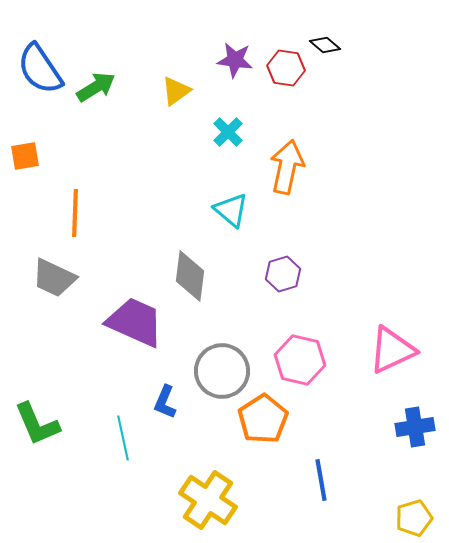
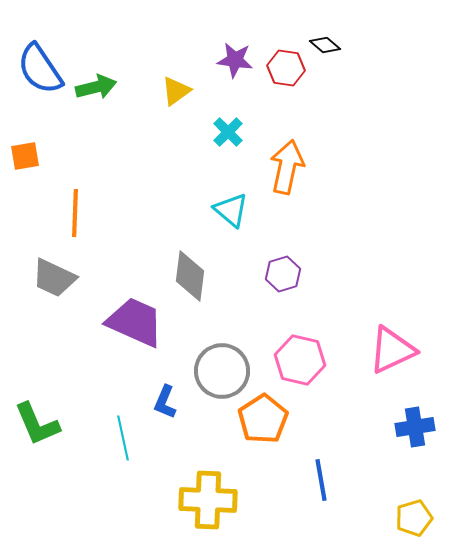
green arrow: rotated 18 degrees clockwise
yellow cross: rotated 32 degrees counterclockwise
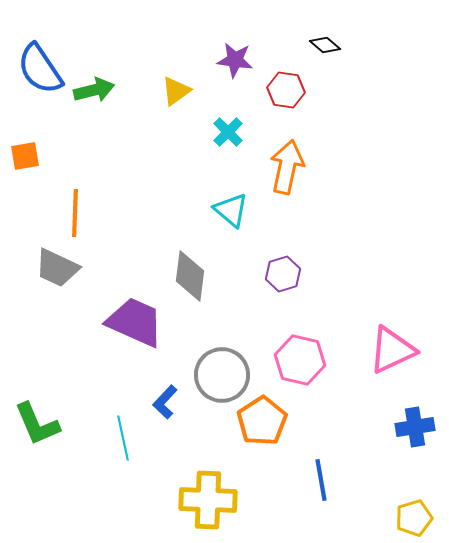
red hexagon: moved 22 px down
green arrow: moved 2 px left, 3 px down
gray trapezoid: moved 3 px right, 10 px up
gray circle: moved 4 px down
blue L-shape: rotated 20 degrees clockwise
orange pentagon: moved 1 px left, 2 px down
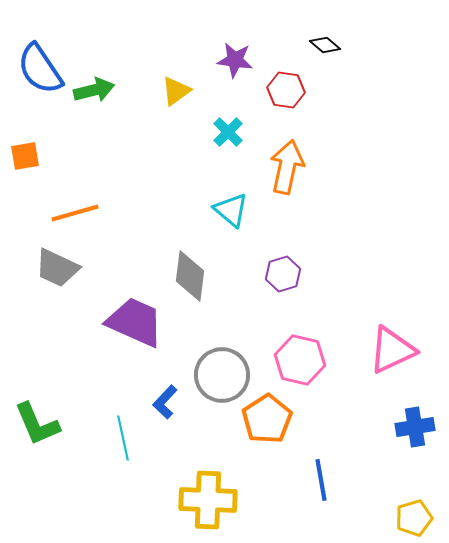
orange line: rotated 72 degrees clockwise
orange pentagon: moved 5 px right, 2 px up
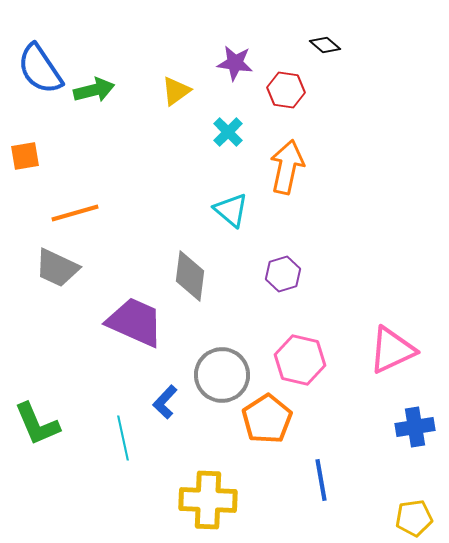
purple star: moved 3 px down
yellow pentagon: rotated 9 degrees clockwise
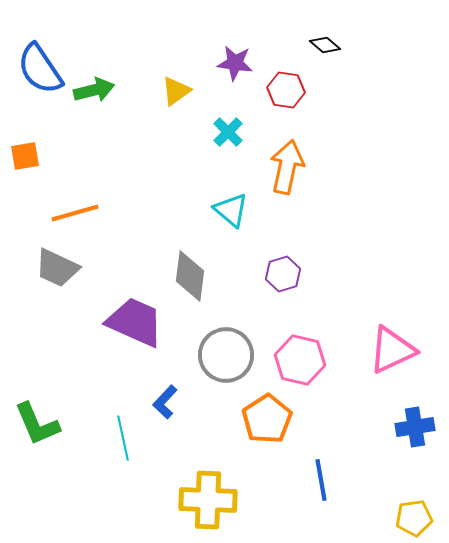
gray circle: moved 4 px right, 20 px up
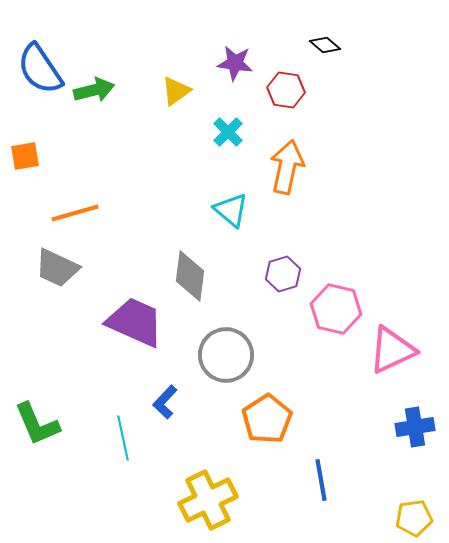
pink hexagon: moved 36 px right, 51 px up
yellow cross: rotated 28 degrees counterclockwise
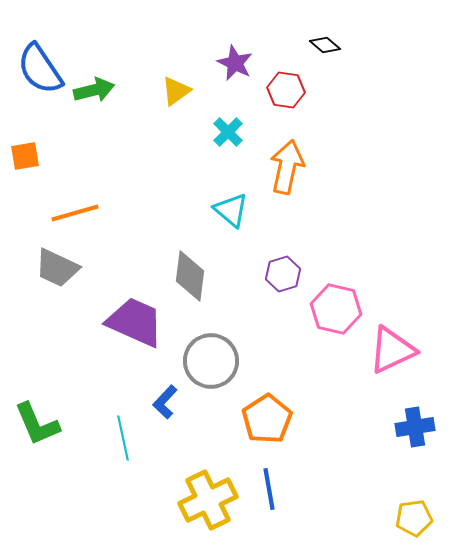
purple star: rotated 18 degrees clockwise
gray circle: moved 15 px left, 6 px down
blue line: moved 52 px left, 9 px down
